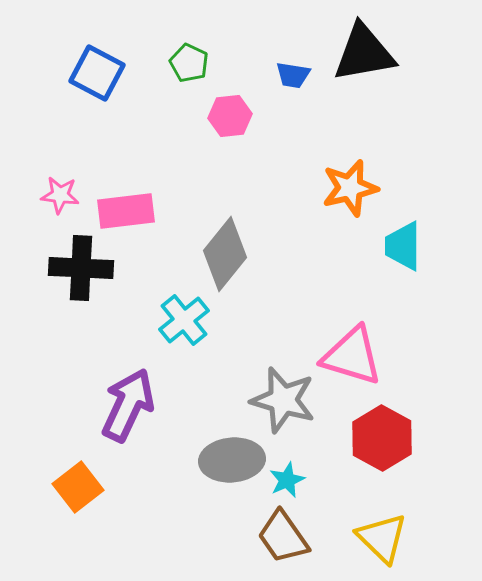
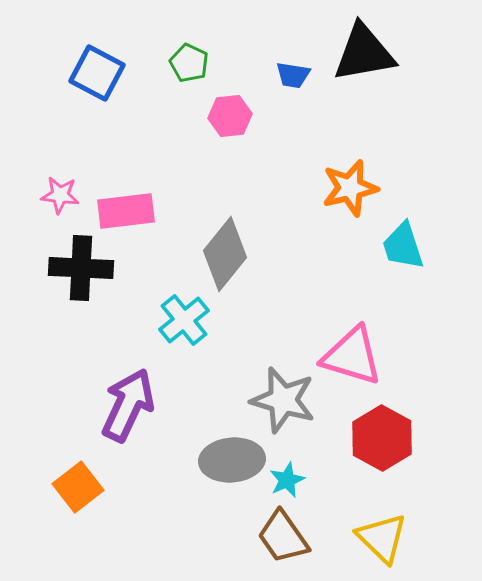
cyan trapezoid: rotated 18 degrees counterclockwise
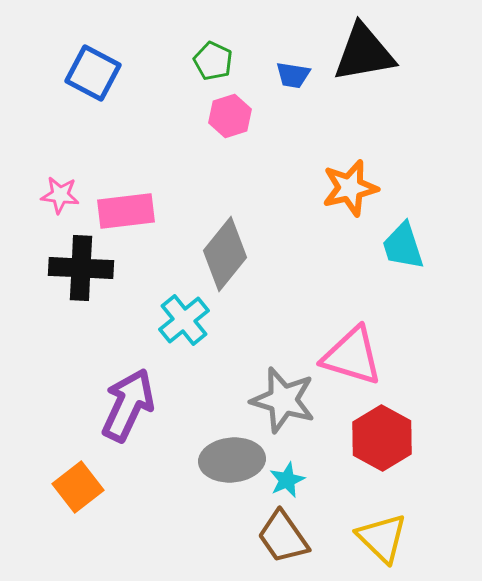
green pentagon: moved 24 px right, 2 px up
blue square: moved 4 px left
pink hexagon: rotated 12 degrees counterclockwise
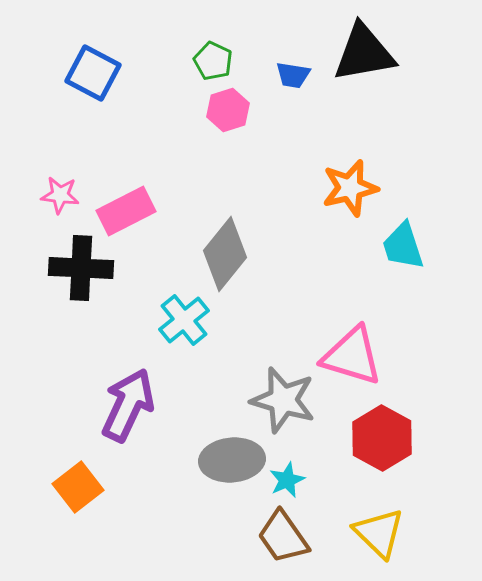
pink hexagon: moved 2 px left, 6 px up
pink rectangle: rotated 20 degrees counterclockwise
yellow triangle: moved 3 px left, 5 px up
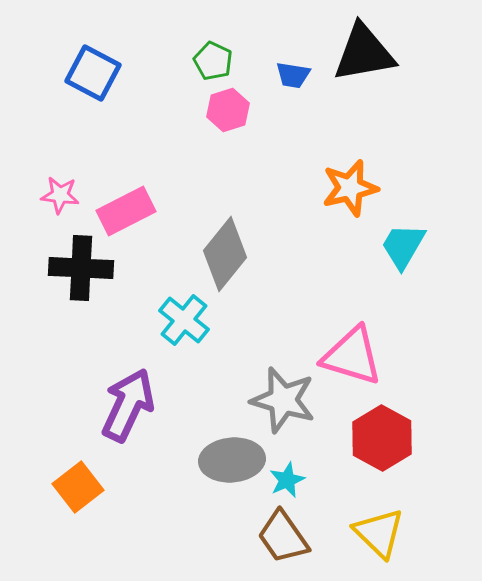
cyan trapezoid: rotated 48 degrees clockwise
cyan cross: rotated 12 degrees counterclockwise
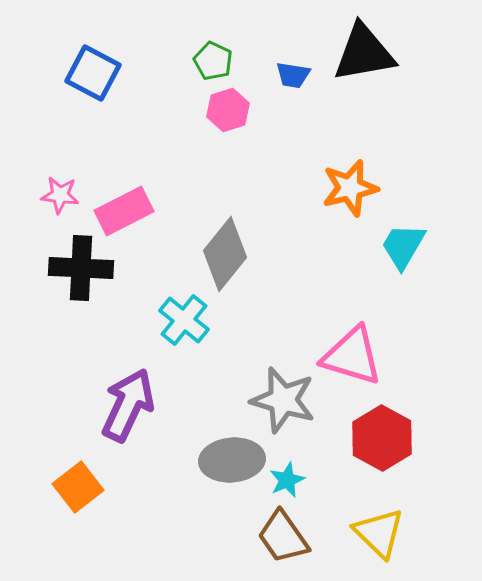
pink rectangle: moved 2 px left
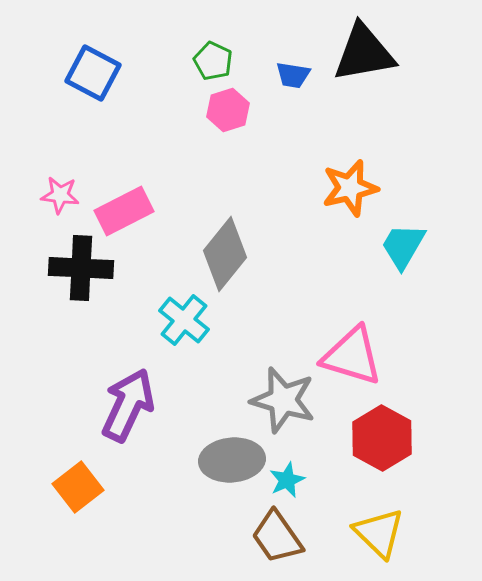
brown trapezoid: moved 6 px left
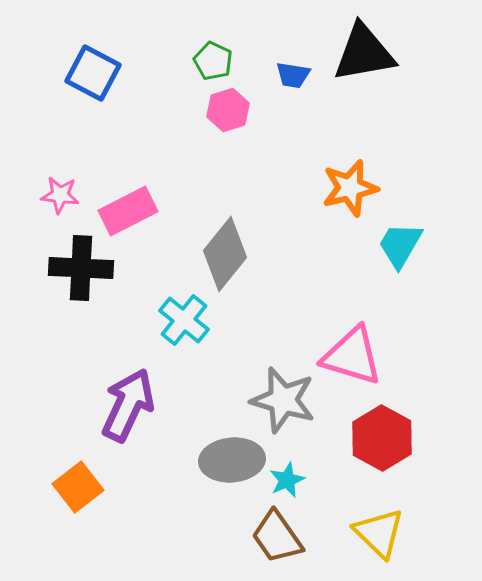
pink rectangle: moved 4 px right
cyan trapezoid: moved 3 px left, 1 px up
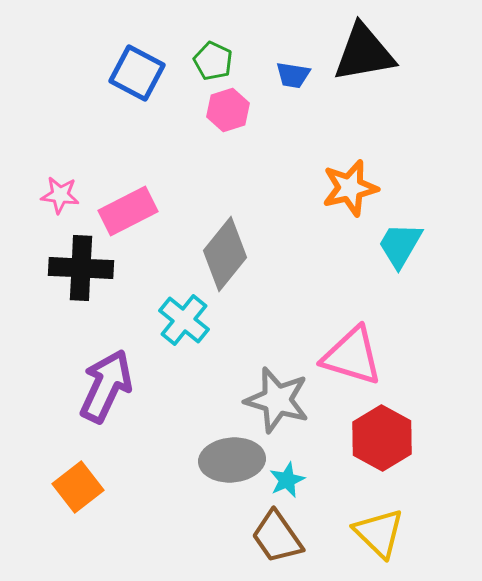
blue square: moved 44 px right
gray star: moved 6 px left
purple arrow: moved 22 px left, 19 px up
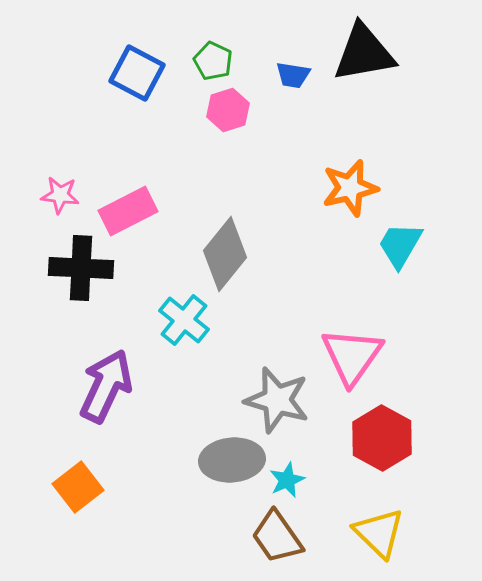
pink triangle: rotated 48 degrees clockwise
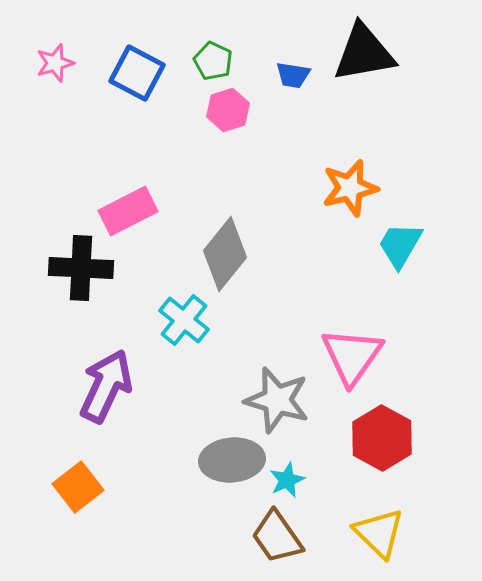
pink star: moved 5 px left, 132 px up; rotated 24 degrees counterclockwise
